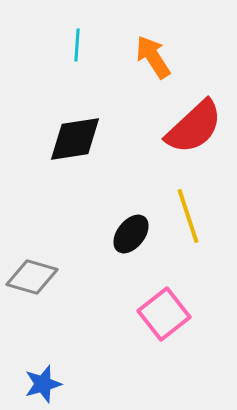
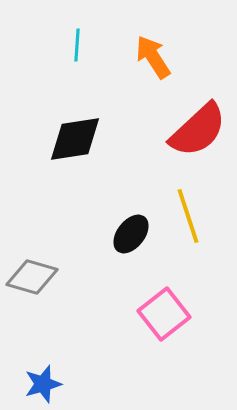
red semicircle: moved 4 px right, 3 px down
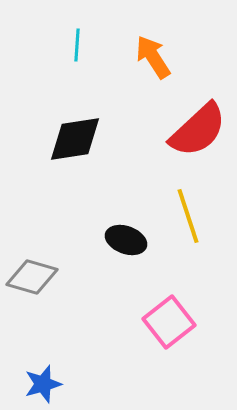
black ellipse: moved 5 px left, 6 px down; rotated 72 degrees clockwise
pink square: moved 5 px right, 8 px down
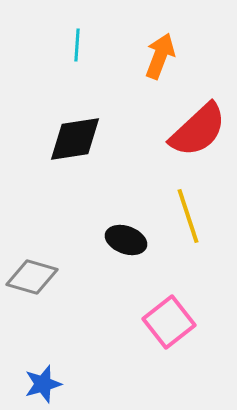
orange arrow: moved 7 px right, 1 px up; rotated 54 degrees clockwise
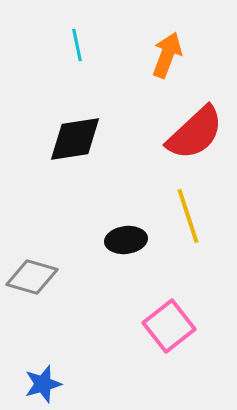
cyan line: rotated 16 degrees counterclockwise
orange arrow: moved 7 px right, 1 px up
red semicircle: moved 3 px left, 3 px down
black ellipse: rotated 27 degrees counterclockwise
pink square: moved 4 px down
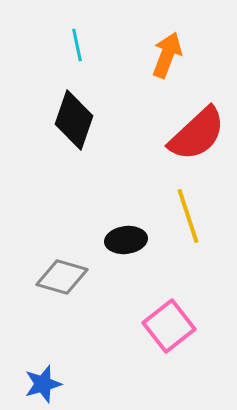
red semicircle: moved 2 px right, 1 px down
black diamond: moved 1 px left, 19 px up; rotated 62 degrees counterclockwise
gray diamond: moved 30 px right
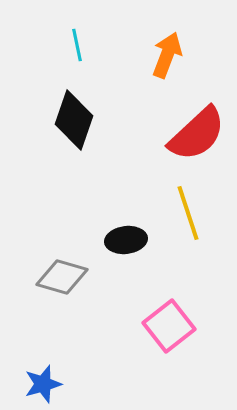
yellow line: moved 3 px up
